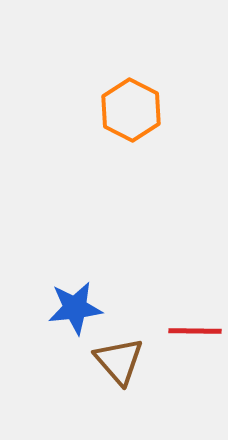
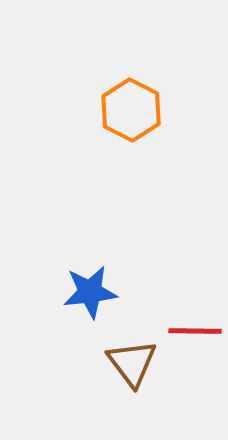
blue star: moved 15 px right, 16 px up
brown triangle: moved 13 px right, 2 px down; rotated 4 degrees clockwise
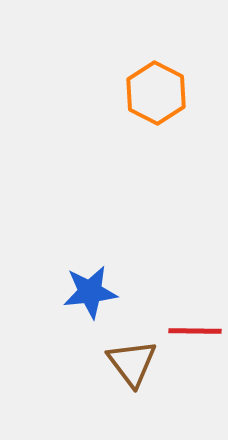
orange hexagon: moved 25 px right, 17 px up
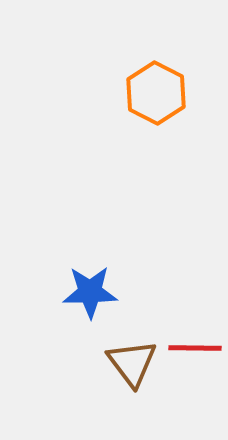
blue star: rotated 6 degrees clockwise
red line: moved 17 px down
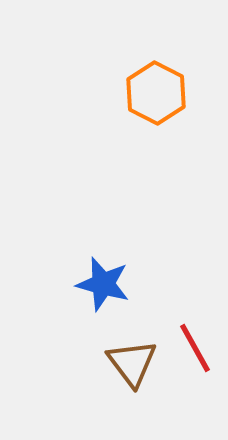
blue star: moved 13 px right, 8 px up; rotated 16 degrees clockwise
red line: rotated 60 degrees clockwise
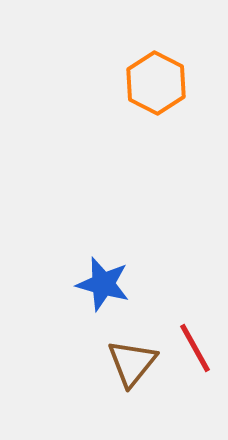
orange hexagon: moved 10 px up
brown triangle: rotated 16 degrees clockwise
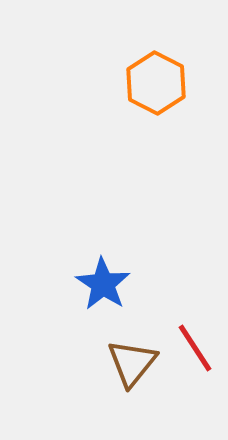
blue star: rotated 18 degrees clockwise
red line: rotated 4 degrees counterclockwise
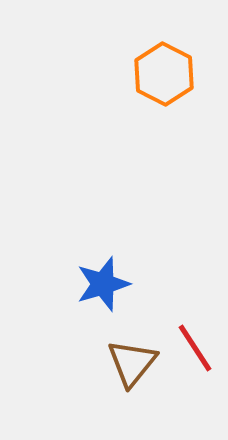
orange hexagon: moved 8 px right, 9 px up
blue star: rotated 22 degrees clockwise
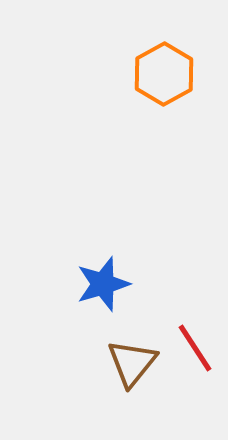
orange hexagon: rotated 4 degrees clockwise
